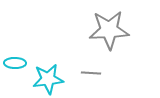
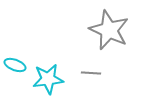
gray star: rotated 27 degrees clockwise
cyan ellipse: moved 2 px down; rotated 20 degrees clockwise
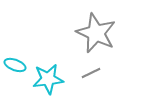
gray star: moved 13 px left, 3 px down
gray line: rotated 30 degrees counterclockwise
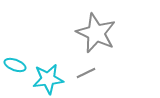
gray line: moved 5 px left
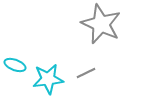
gray star: moved 5 px right, 9 px up
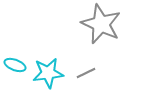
cyan star: moved 6 px up
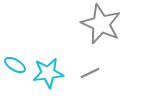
cyan ellipse: rotated 10 degrees clockwise
gray line: moved 4 px right
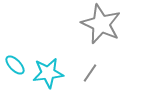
cyan ellipse: rotated 15 degrees clockwise
gray line: rotated 30 degrees counterclockwise
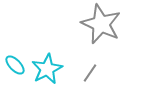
cyan star: moved 1 px left, 4 px up; rotated 20 degrees counterclockwise
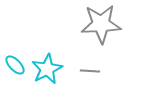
gray star: rotated 27 degrees counterclockwise
gray line: moved 2 px up; rotated 60 degrees clockwise
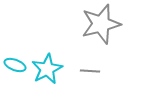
gray star: rotated 12 degrees counterclockwise
cyan ellipse: rotated 25 degrees counterclockwise
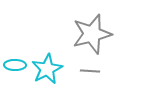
gray star: moved 9 px left, 10 px down
cyan ellipse: rotated 20 degrees counterclockwise
